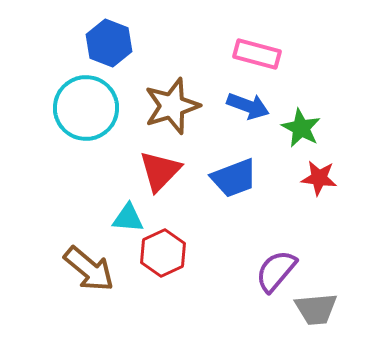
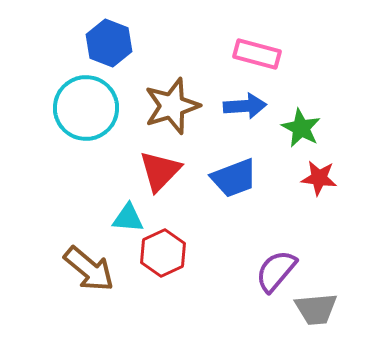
blue arrow: moved 3 px left; rotated 24 degrees counterclockwise
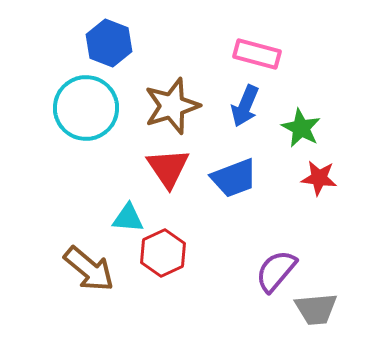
blue arrow: rotated 117 degrees clockwise
red triangle: moved 8 px right, 3 px up; rotated 18 degrees counterclockwise
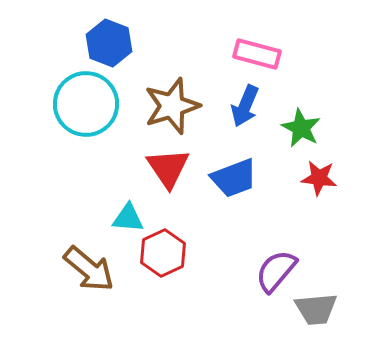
cyan circle: moved 4 px up
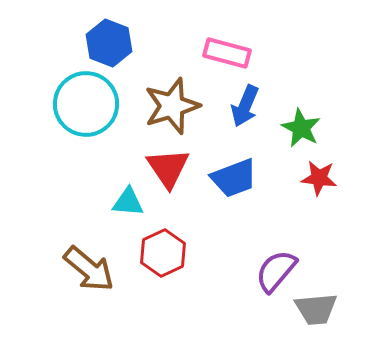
pink rectangle: moved 30 px left, 1 px up
cyan triangle: moved 16 px up
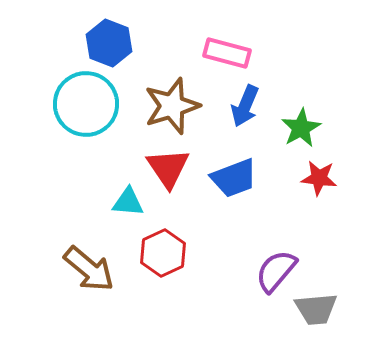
green star: rotated 15 degrees clockwise
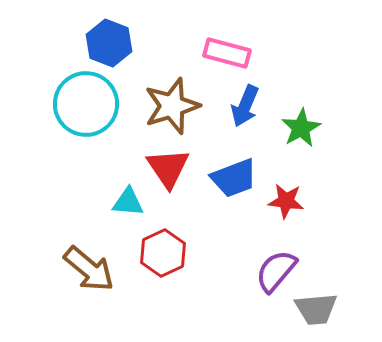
red star: moved 33 px left, 23 px down
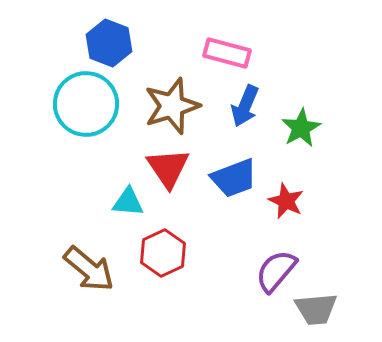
red star: rotated 18 degrees clockwise
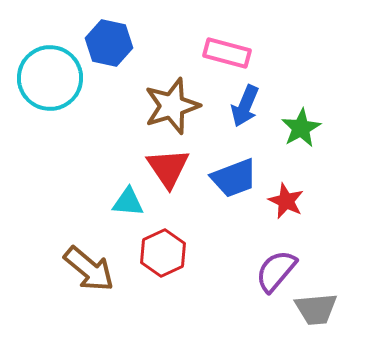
blue hexagon: rotated 9 degrees counterclockwise
cyan circle: moved 36 px left, 26 px up
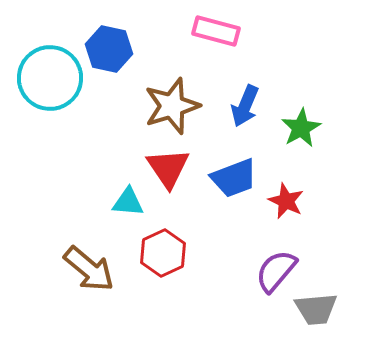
blue hexagon: moved 6 px down
pink rectangle: moved 11 px left, 22 px up
